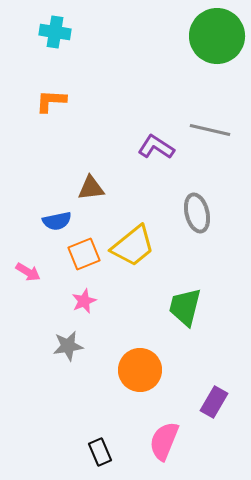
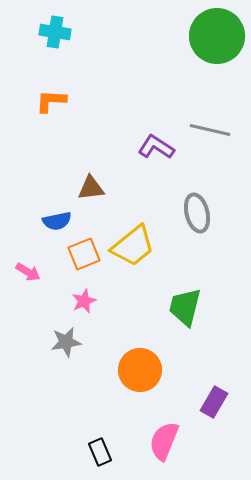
gray star: moved 2 px left, 4 px up
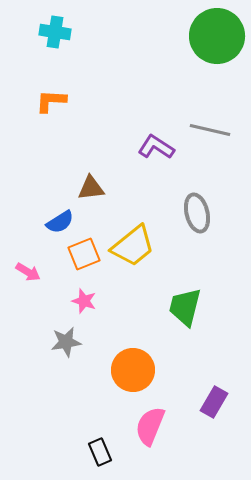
blue semicircle: moved 3 px right, 1 px down; rotated 20 degrees counterclockwise
pink star: rotated 30 degrees counterclockwise
orange circle: moved 7 px left
pink semicircle: moved 14 px left, 15 px up
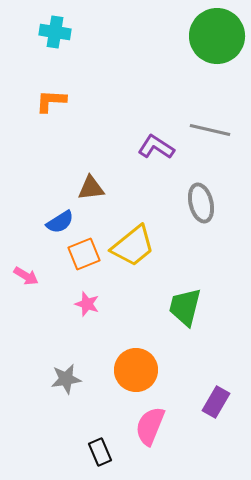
gray ellipse: moved 4 px right, 10 px up
pink arrow: moved 2 px left, 4 px down
pink star: moved 3 px right, 3 px down
gray star: moved 37 px down
orange circle: moved 3 px right
purple rectangle: moved 2 px right
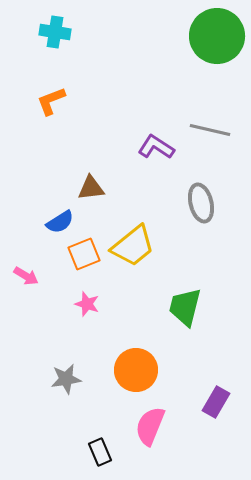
orange L-shape: rotated 24 degrees counterclockwise
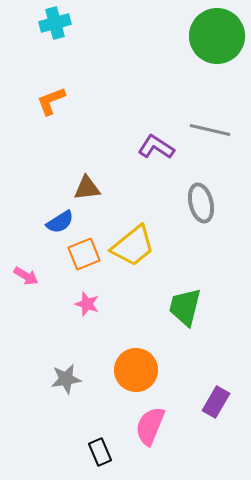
cyan cross: moved 9 px up; rotated 24 degrees counterclockwise
brown triangle: moved 4 px left
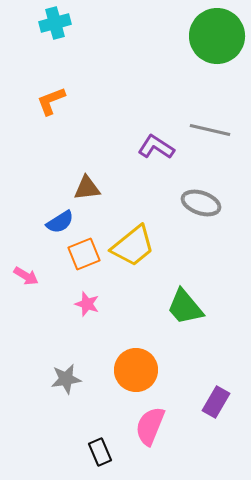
gray ellipse: rotated 57 degrees counterclockwise
green trapezoid: rotated 54 degrees counterclockwise
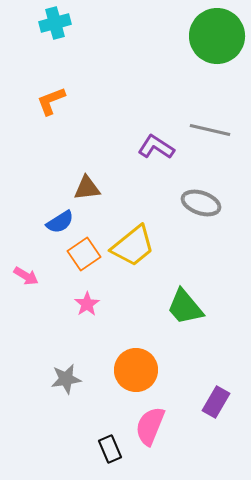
orange square: rotated 12 degrees counterclockwise
pink star: rotated 20 degrees clockwise
black rectangle: moved 10 px right, 3 px up
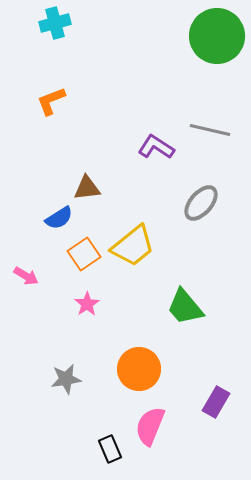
gray ellipse: rotated 69 degrees counterclockwise
blue semicircle: moved 1 px left, 4 px up
orange circle: moved 3 px right, 1 px up
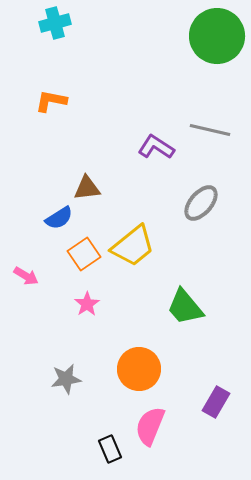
orange L-shape: rotated 32 degrees clockwise
